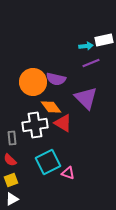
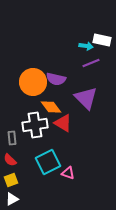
white rectangle: moved 2 px left; rotated 24 degrees clockwise
cyan arrow: rotated 16 degrees clockwise
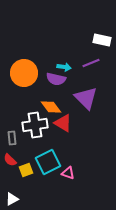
cyan arrow: moved 22 px left, 21 px down
orange circle: moved 9 px left, 9 px up
yellow square: moved 15 px right, 10 px up
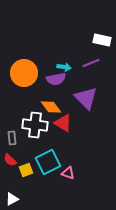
purple semicircle: rotated 24 degrees counterclockwise
white cross: rotated 15 degrees clockwise
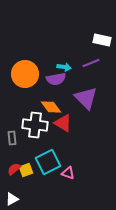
orange circle: moved 1 px right, 1 px down
red semicircle: moved 4 px right, 9 px down; rotated 96 degrees clockwise
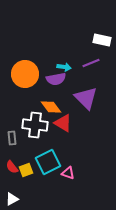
red semicircle: moved 2 px left, 2 px up; rotated 88 degrees counterclockwise
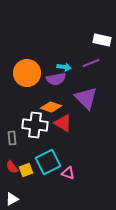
orange circle: moved 2 px right, 1 px up
orange diamond: rotated 35 degrees counterclockwise
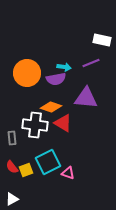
purple triangle: rotated 40 degrees counterclockwise
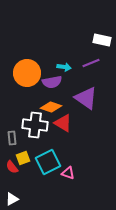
purple semicircle: moved 4 px left, 3 px down
purple triangle: rotated 30 degrees clockwise
yellow square: moved 3 px left, 12 px up
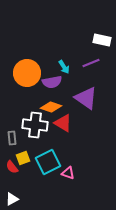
cyan arrow: rotated 48 degrees clockwise
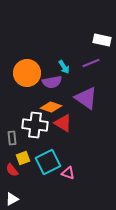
red semicircle: moved 3 px down
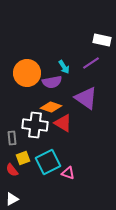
purple line: rotated 12 degrees counterclockwise
